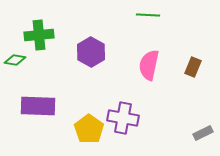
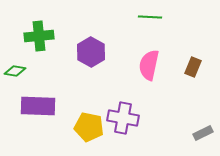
green line: moved 2 px right, 2 px down
green cross: moved 1 px down
green diamond: moved 11 px down
yellow pentagon: moved 2 px up; rotated 24 degrees counterclockwise
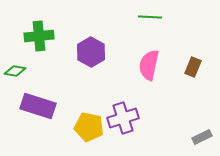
purple rectangle: rotated 16 degrees clockwise
purple cross: rotated 28 degrees counterclockwise
gray rectangle: moved 1 px left, 4 px down
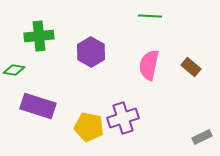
green line: moved 1 px up
brown rectangle: moved 2 px left; rotated 72 degrees counterclockwise
green diamond: moved 1 px left, 1 px up
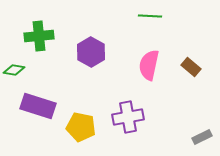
purple cross: moved 5 px right, 1 px up; rotated 8 degrees clockwise
yellow pentagon: moved 8 px left
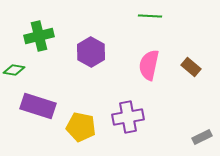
green cross: rotated 8 degrees counterclockwise
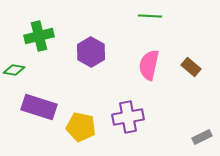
purple rectangle: moved 1 px right, 1 px down
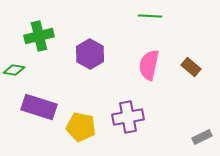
purple hexagon: moved 1 px left, 2 px down
